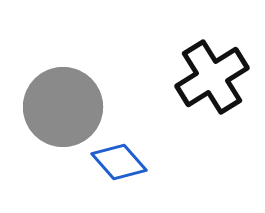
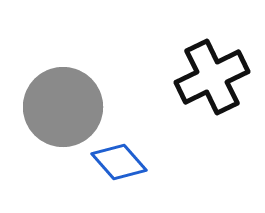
black cross: rotated 6 degrees clockwise
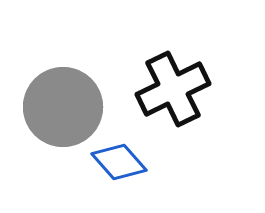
black cross: moved 39 px left, 12 px down
